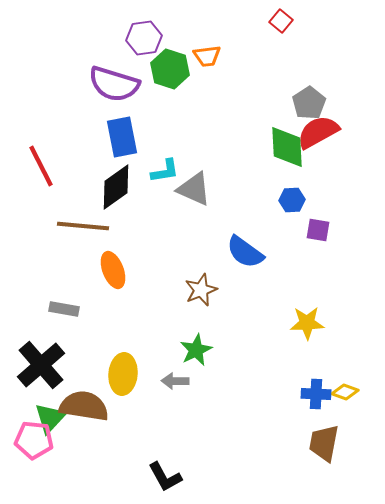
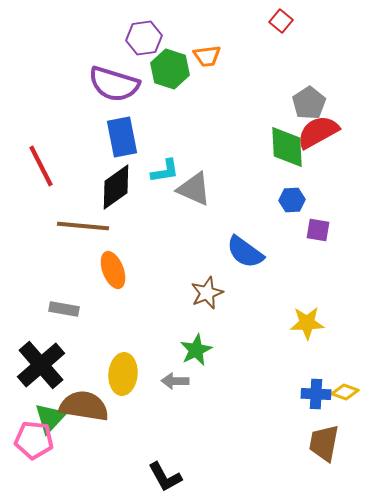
brown star: moved 6 px right, 3 px down
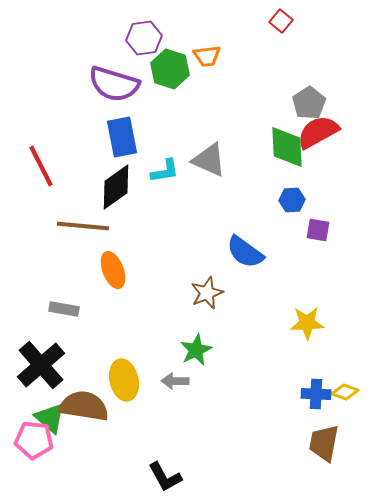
gray triangle: moved 15 px right, 29 px up
yellow ellipse: moved 1 px right, 6 px down; rotated 18 degrees counterclockwise
green triangle: rotated 32 degrees counterclockwise
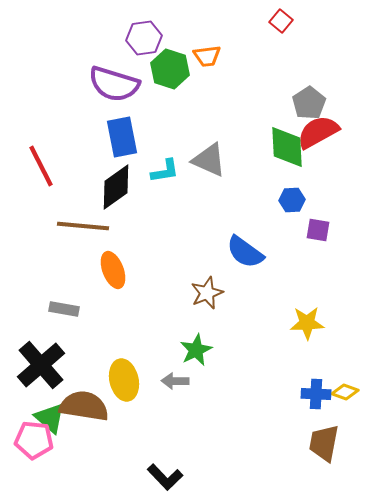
black L-shape: rotated 15 degrees counterclockwise
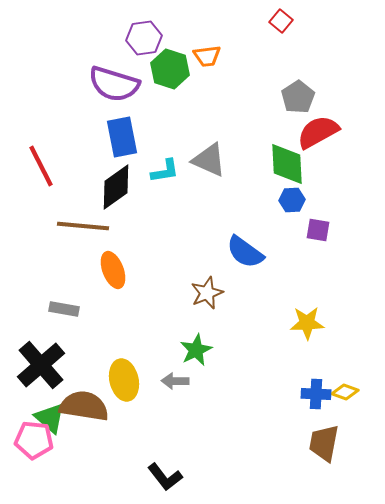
gray pentagon: moved 11 px left, 6 px up
green diamond: moved 17 px down
black L-shape: rotated 6 degrees clockwise
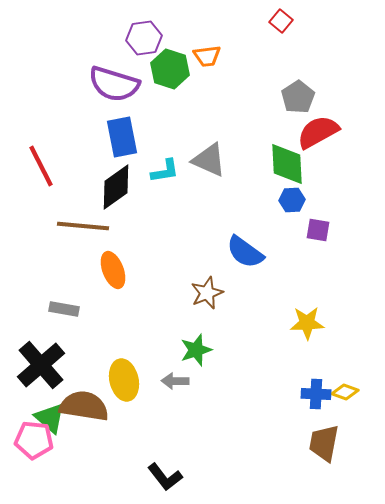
green star: rotated 8 degrees clockwise
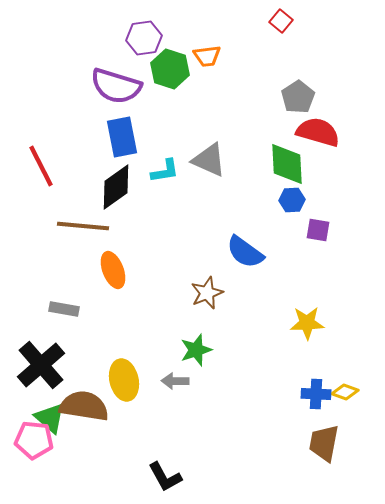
purple semicircle: moved 2 px right, 2 px down
red semicircle: rotated 45 degrees clockwise
black L-shape: rotated 9 degrees clockwise
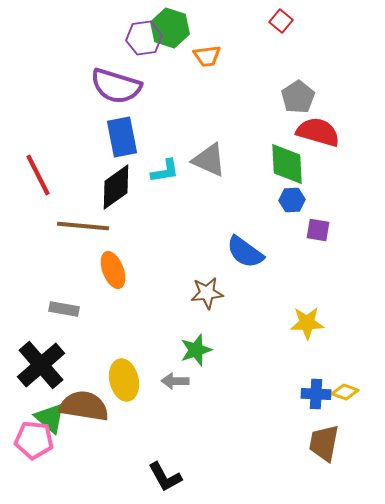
green hexagon: moved 41 px up
red line: moved 3 px left, 9 px down
brown star: rotated 16 degrees clockwise
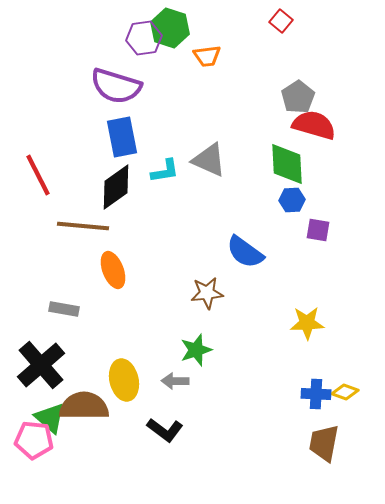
red semicircle: moved 4 px left, 7 px up
brown semicircle: rotated 9 degrees counterclockwise
black L-shape: moved 47 px up; rotated 24 degrees counterclockwise
